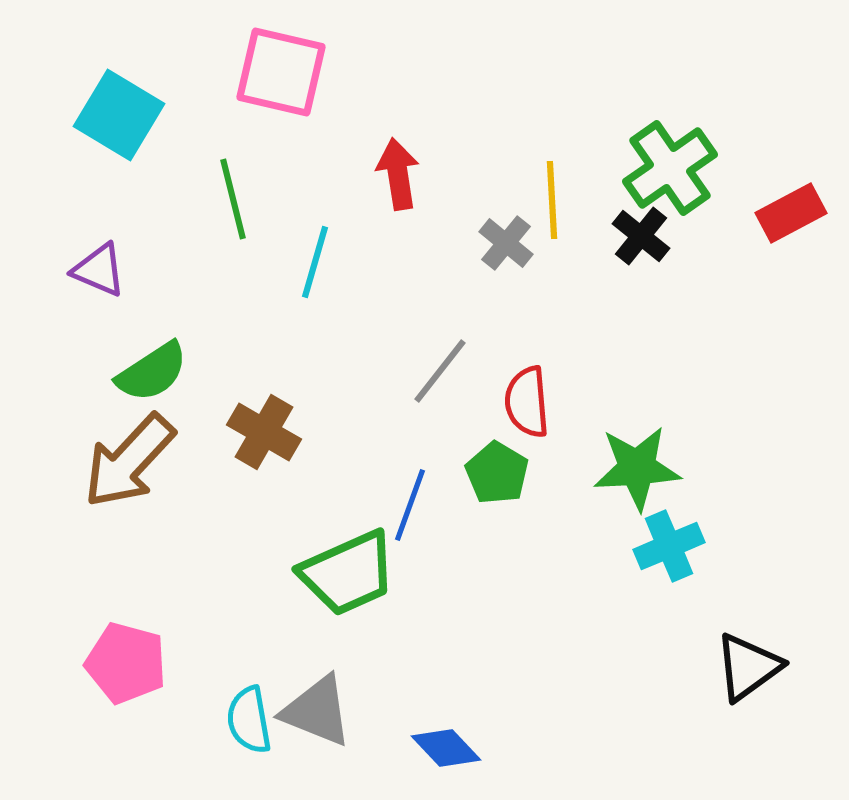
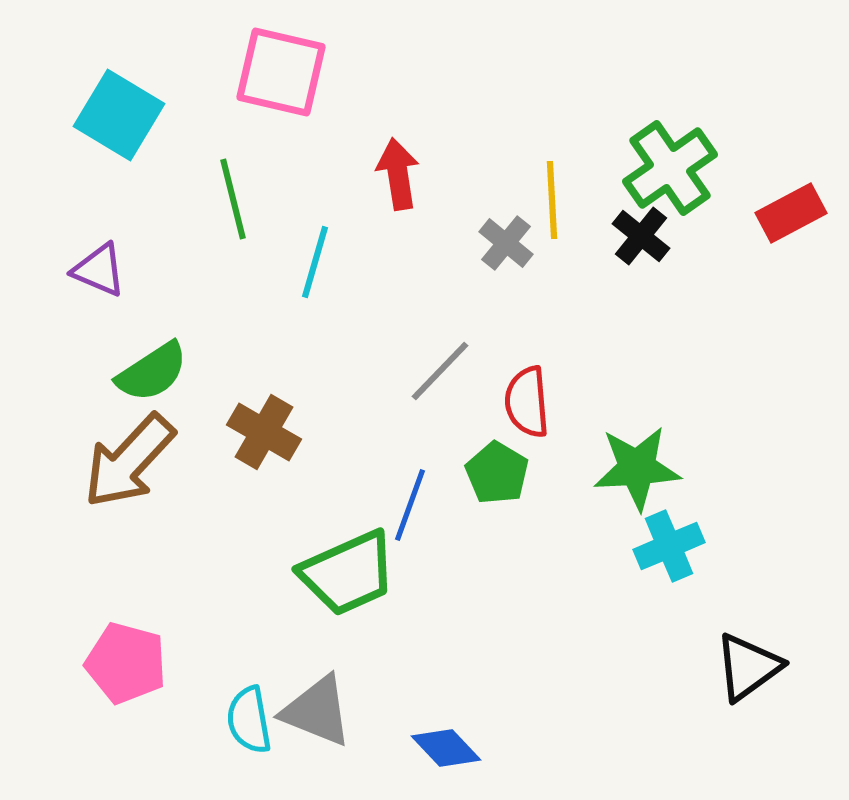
gray line: rotated 6 degrees clockwise
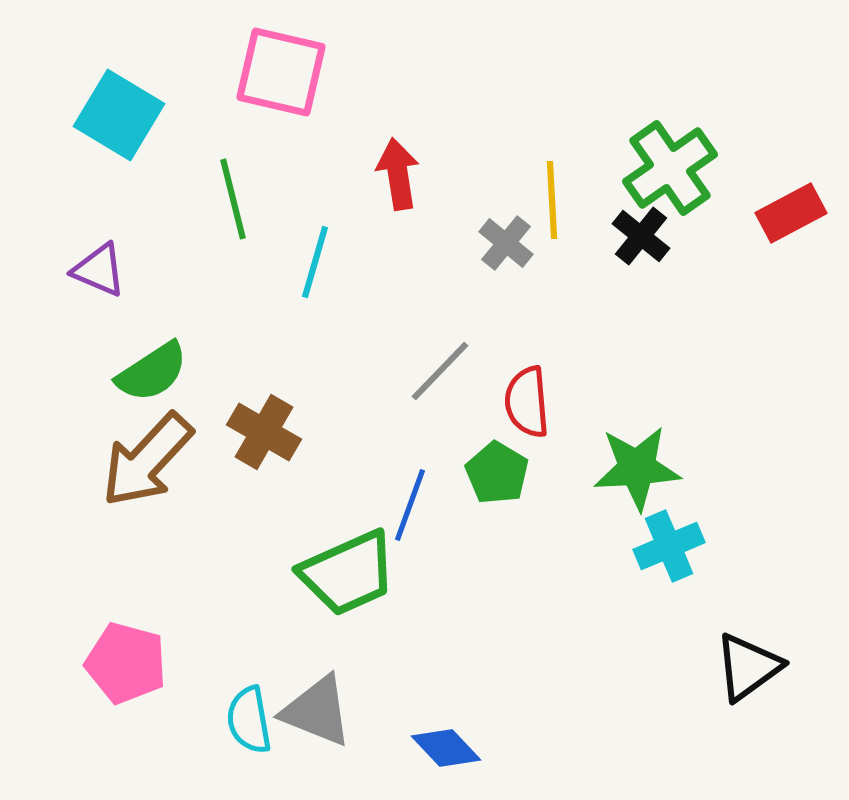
brown arrow: moved 18 px right, 1 px up
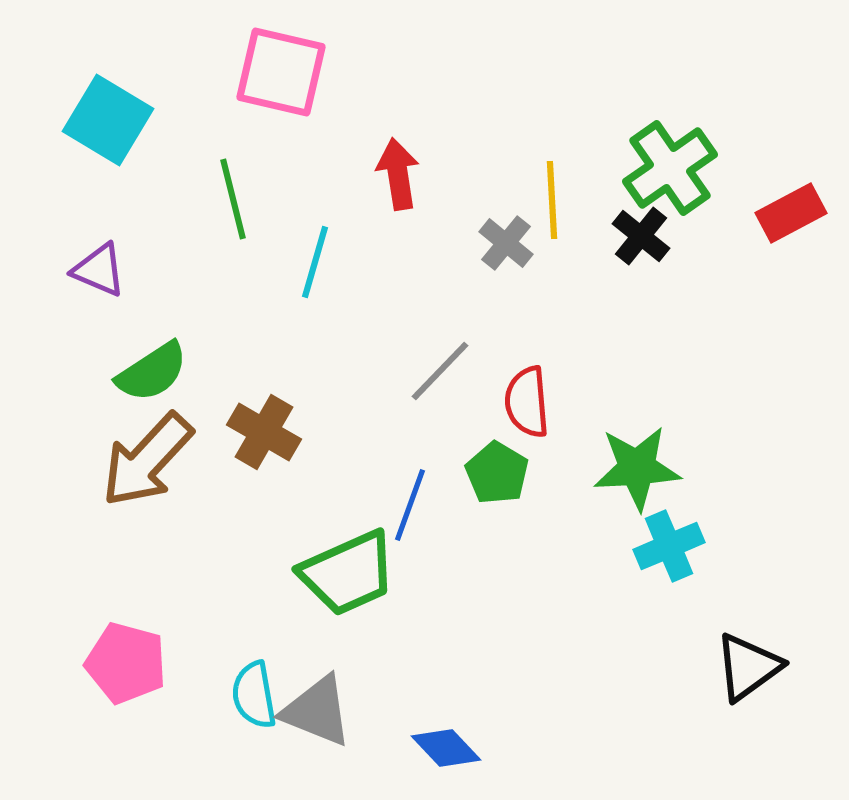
cyan square: moved 11 px left, 5 px down
cyan semicircle: moved 5 px right, 25 px up
